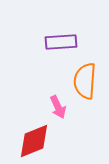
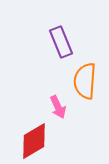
purple rectangle: rotated 72 degrees clockwise
red diamond: rotated 9 degrees counterclockwise
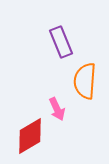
pink arrow: moved 1 px left, 2 px down
red diamond: moved 4 px left, 5 px up
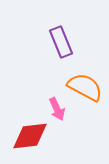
orange semicircle: moved 6 px down; rotated 114 degrees clockwise
red diamond: rotated 24 degrees clockwise
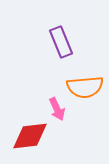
orange semicircle: rotated 147 degrees clockwise
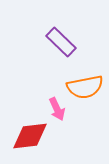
purple rectangle: rotated 24 degrees counterclockwise
orange semicircle: rotated 6 degrees counterclockwise
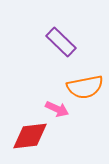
pink arrow: rotated 40 degrees counterclockwise
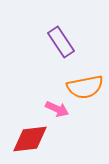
purple rectangle: rotated 12 degrees clockwise
red diamond: moved 3 px down
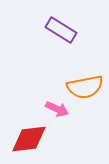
purple rectangle: moved 12 px up; rotated 24 degrees counterclockwise
red diamond: moved 1 px left
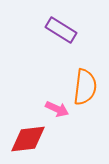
orange semicircle: rotated 72 degrees counterclockwise
red diamond: moved 1 px left
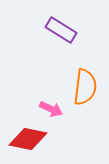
pink arrow: moved 6 px left
red diamond: rotated 18 degrees clockwise
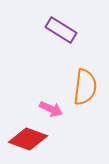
red diamond: rotated 9 degrees clockwise
